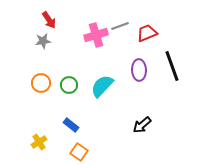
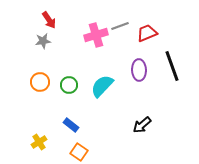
orange circle: moved 1 px left, 1 px up
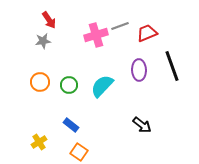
black arrow: rotated 102 degrees counterclockwise
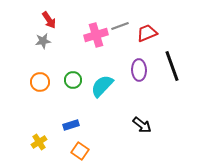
green circle: moved 4 px right, 5 px up
blue rectangle: rotated 56 degrees counterclockwise
orange square: moved 1 px right, 1 px up
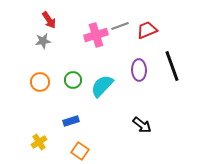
red trapezoid: moved 3 px up
blue rectangle: moved 4 px up
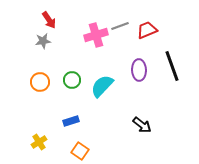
green circle: moved 1 px left
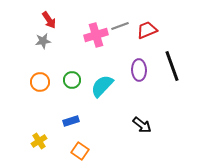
yellow cross: moved 1 px up
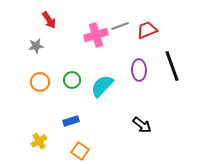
gray star: moved 7 px left, 5 px down
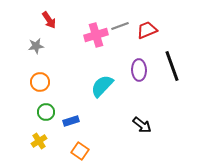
green circle: moved 26 px left, 32 px down
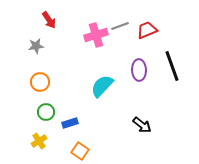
blue rectangle: moved 1 px left, 2 px down
